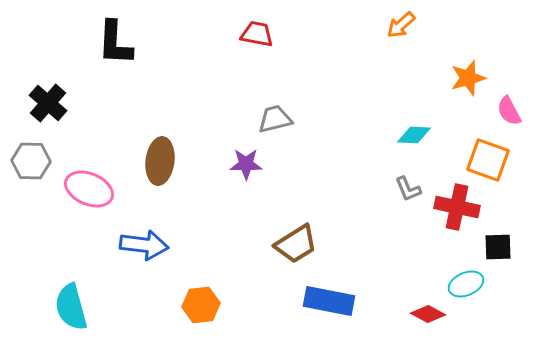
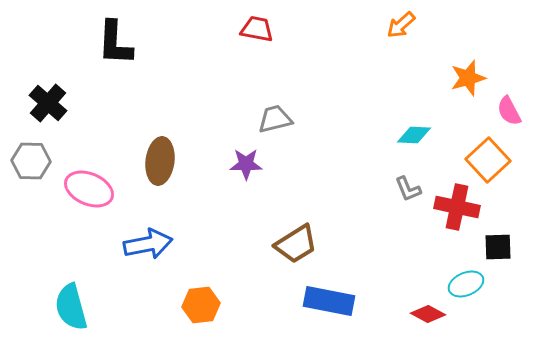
red trapezoid: moved 5 px up
orange square: rotated 27 degrees clockwise
blue arrow: moved 4 px right, 1 px up; rotated 18 degrees counterclockwise
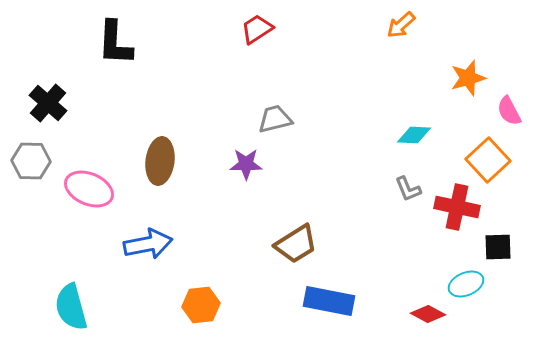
red trapezoid: rotated 44 degrees counterclockwise
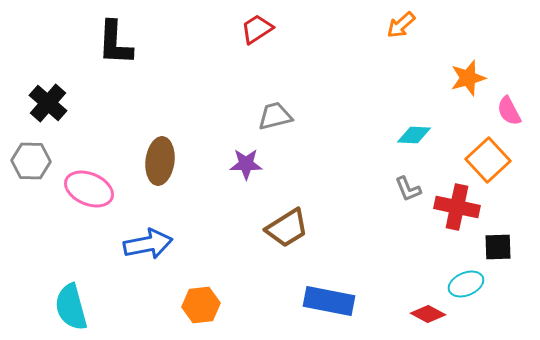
gray trapezoid: moved 3 px up
brown trapezoid: moved 9 px left, 16 px up
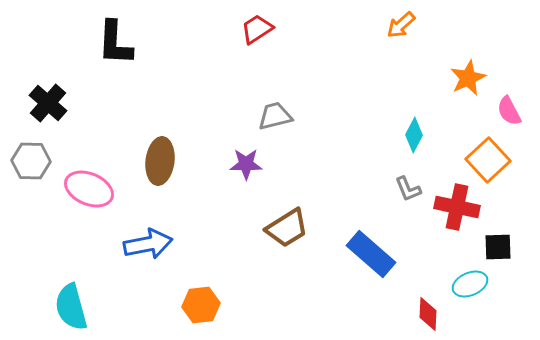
orange star: rotated 9 degrees counterclockwise
cyan diamond: rotated 64 degrees counterclockwise
cyan ellipse: moved 4 px right
blue rectangle: moved 42 px right, 47 px up; rotated 30 degrees clockwise
red diamond: rotated 64 degrees clockwise
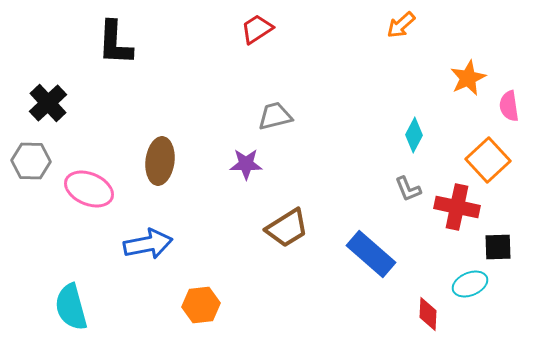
black cross: rotated 6 degrees clockwise
pink semicircle: moved 5 px up; rotated 20 degrees clockwise
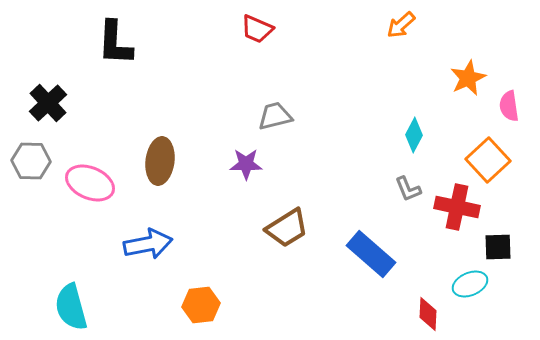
red trapezoid: rotated 124 degrees counterclockwise
pink ellipse: moved 1 px right, 6 px up
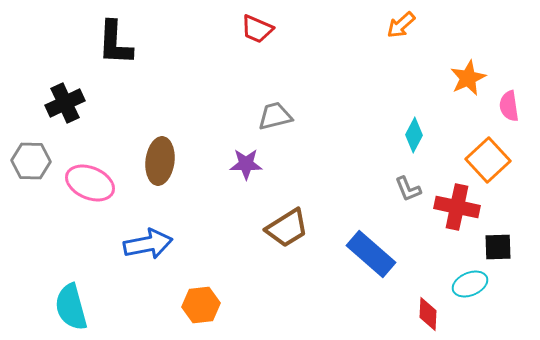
black cross: moved 17 px right; rotated 18 degrees clockwise
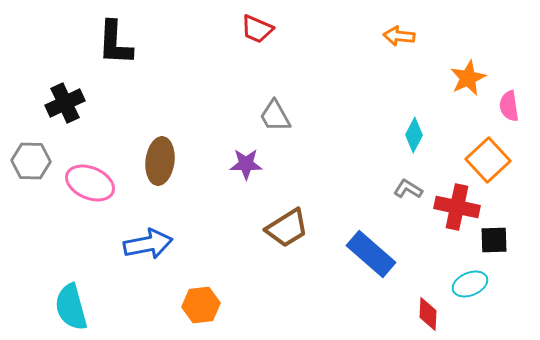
orange arrow: moved 2 px left, 11 px down; rotated 48 degrees clockwise
gray trapezoid: rotated 105 degrees counterclockwise
gray L-shape: rotated 144 degrees clockwise
black square: moved 4 px left, 7 px up
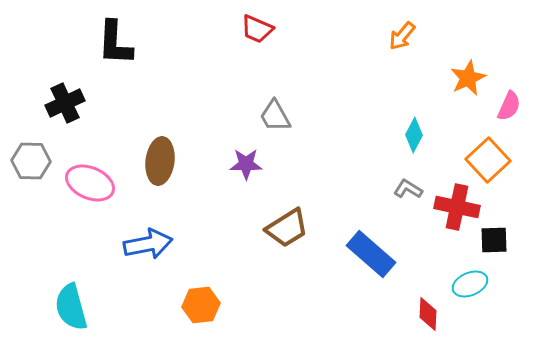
orange arrow: moved 3 px right; rotated 56 degrees counterclockwise
pink semicircle: rotated 148 degrees counterclockwise
